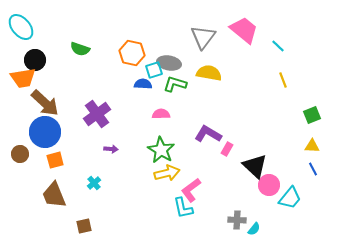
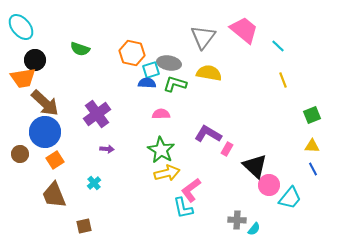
cyan square: moved 3 px left
blue semicircle: moved 4 px right, 1 px up
purple arrow: moved 4 px left
orange square: rotated 18 degrees counterclockwise
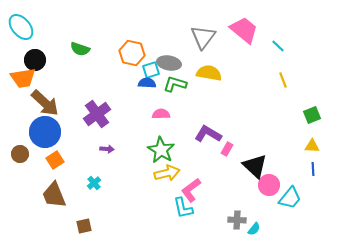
blue line: rotated 24 degrees clockwise
